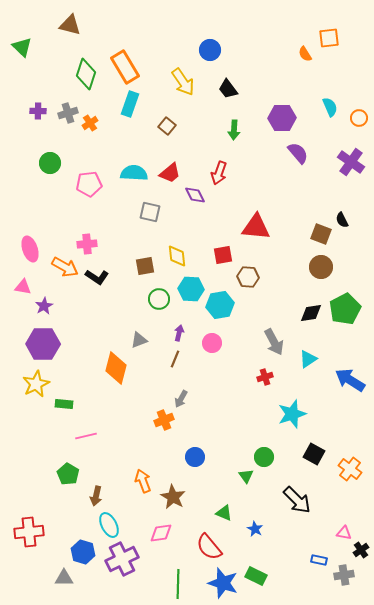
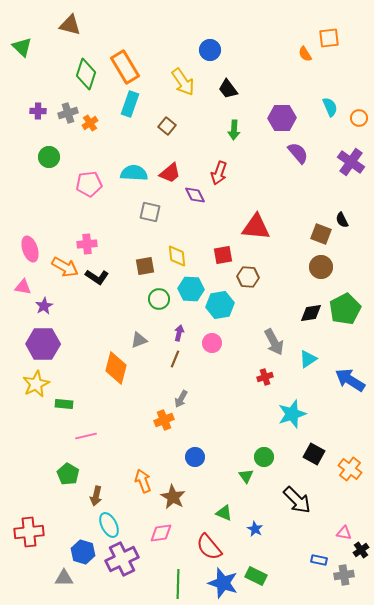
green circle at (50, 163): moved 1 px left, 6 px up
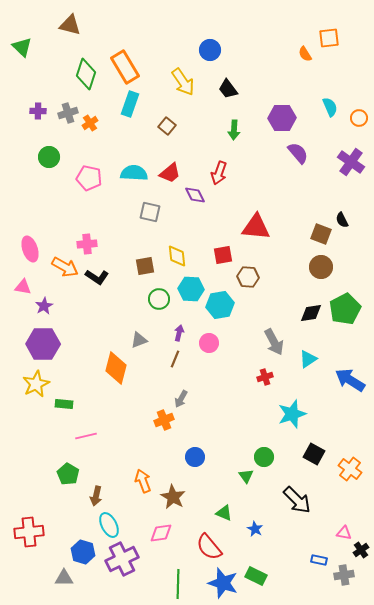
pink pentagon at (89, 184): moved 6 px up; rotated 20 degrees clockwise
pink circle at (212, 343): moved 3 px left
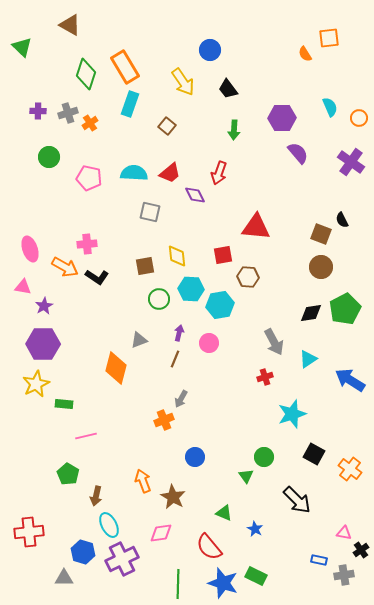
brown triangle at (70, 25): rotated 15 degrees clockwise
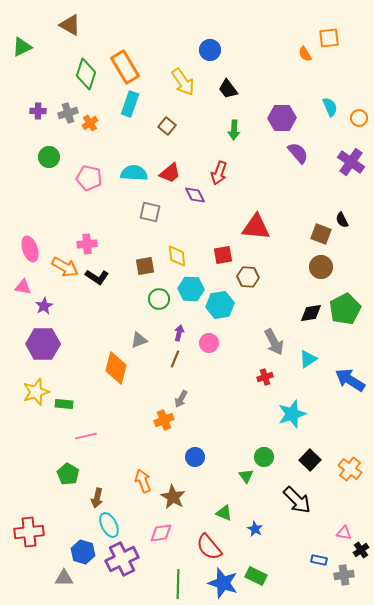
green triangle at (22, 47): rotated 50 degrees clockwise
yellow star at (36, 384): moved 8 px down; rotated 8 degrees clockwise
black square at (314, 454): moved 4 px left, 6 px down; rotated 15 degrees clockwise
brown arrow at (96, 496): moved 1 px right, 2 px down
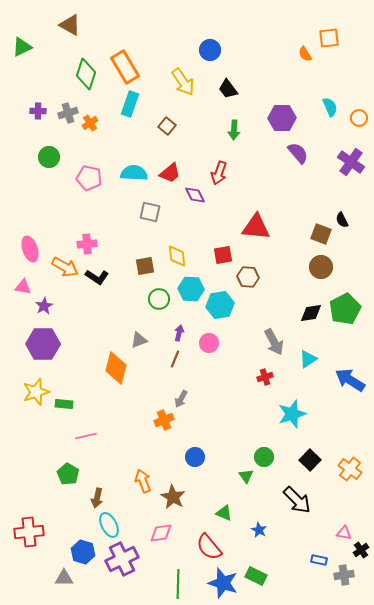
blue star at (255, 529): moved 4 px right, 1 px down
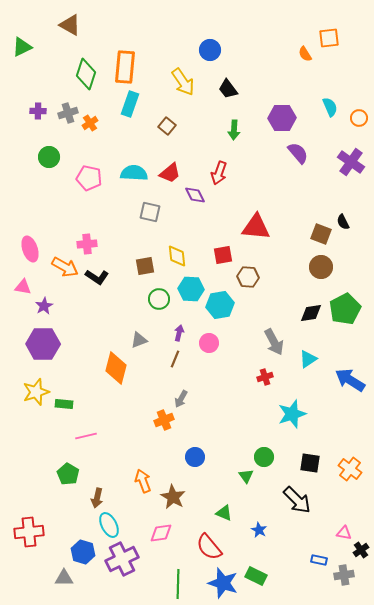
orange rectangle at (125, 67): rotated 36 degrees clockwise
black semicircle at (342, 220): moved 1 px right, 2 px down
black square at (310, 460): moved 3 px down; rotated 35 degrees counterclockwise
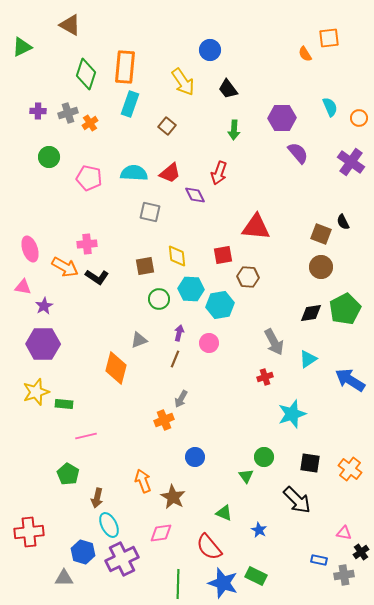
black cross at (361, 550): moved 2 px down
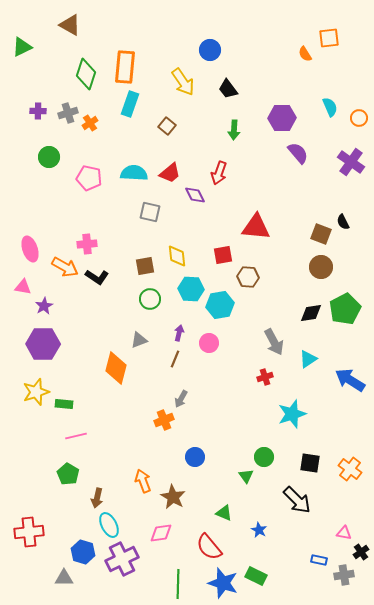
green circle at (159, 299): moved 9 px left
pink line at (86, 436): moved 10 px left
